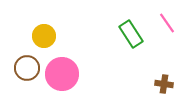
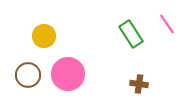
pink line: moved 1 px down
brown circle: moved 1 px right, 7 px down
pink circle: moved 6 px right
brown cross: moved 25 px left
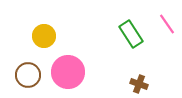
pink circle: moved 2 px up
brown cross: rotated 12 degrees clockwise
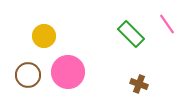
green rectangle: rotated 12 degrees counterclockwise
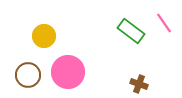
pink line: moved 3 px left, 1 px up
green rectangle: moved 3 px up; rotated 8 degrees counterclockwise
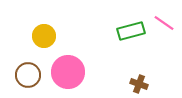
pink line: rotated 20 degrees counterclockwise
green rectangle: rotated 52 degrees counterclockwise
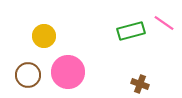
brown cross: moved 1 px right
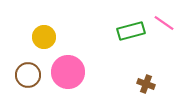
yellow circle: moved 1 px down
brown cross: moved 6 px right
